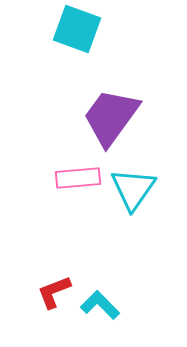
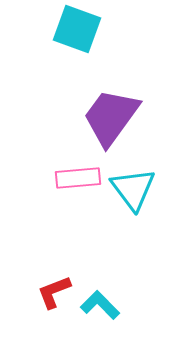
cyan triangle: rotated 12 degrees counterclockwise
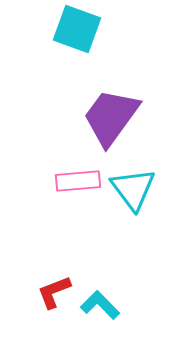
pink rectangle: moved 3 px down
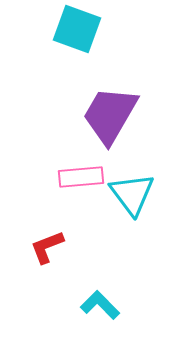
purple trapezoid: moved 1 px left, 2 px up; rotated 6 degrees counterclockwise
pink rectangle: moved 3 px right, 4 px up
cyan triangle: moved 1 px left, 5 px down
red L-shape: moved 7 px left, 45 px up
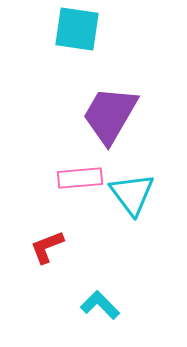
cyan square: rotated 12 degrees counterclockwise
pink rectangle: moved 1 px left, 1 px down
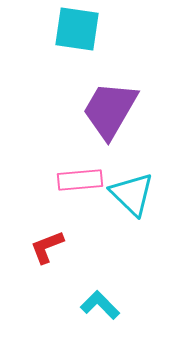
purple trapezoid: moved 5 px up
pink rectangle: moved 2 px down
cyan triangle: rotated 9 degrees counterclockwise
